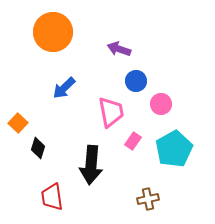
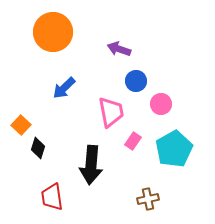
orange square: moved 3 px right, 2 px down
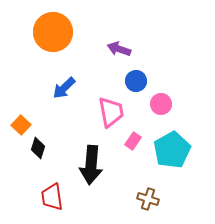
cyan pentagon: moved 2 px left, 1 px down
brown cross: rotated 30 degrees clockwise
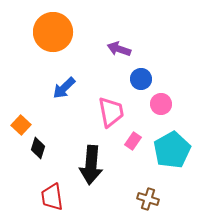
blue circle: moved 5 px right, 2 px up
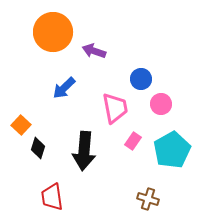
purple arrow: moved 25 px left, 2 px down
pink trapezoid: moved 4 px right, 4 px up
black arrow: moved 7 px left, 14 px up
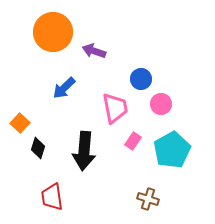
orange square: moved 1 px left, 2 px up
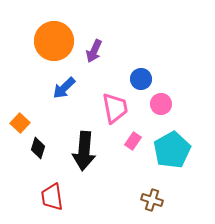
orange circle: moved 1 px right, 9 px down
purple arrow: rotated 85 degrees counterclockwise
brown cross: moved 4 px right, 1 px down
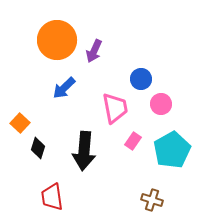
orange circle: moved 3 px right, 1 px up
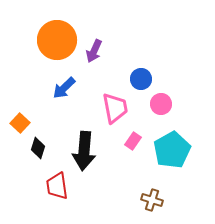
red trapezoid: moved 5 px right, 11 px up
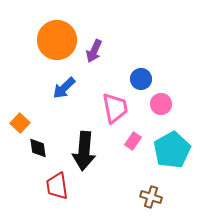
black diamond: rotated 25 degrees counterclockwise
brown cross: moved 1 px left, 3 px up
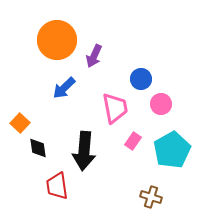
purple arrow: moved 5 px down
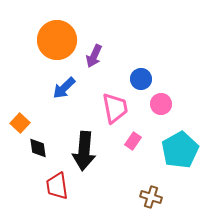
cyan pentagon: moved 8 px right
